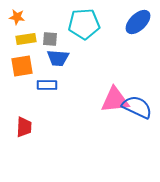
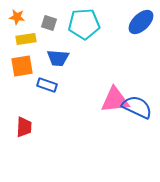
blue ellipse: moved 3 px right
gray square: moved 1 px left, 16 px up; rotated 14 degrees clockwise
blue rectangle: rotated 18 degrees clockwise
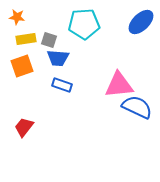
gray square: moved 17 px down
orange square: rotated 10 degrees counterclockwise
blue rectangle: moved 15 px right
pink triangle: moved 4 px right, 15 px up
red trapezoid: rotated 145 degrees counterclockwise
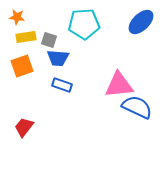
yellow rectangle: moved 2 px up
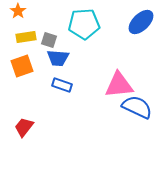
orange star: moved 1 px right, 6 px up; rotated 28 degrees clockwise
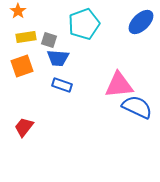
cyan pentagon: rotated 16 degrees counterclockwise
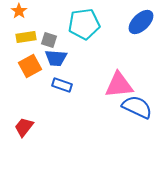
orange star: moved 1 px right
cyan pentagon: rotated 12 degrees clockwise
blue trapezoid: moved 2 px left
orange square: moved 8 px right; rotated 10 degrees counterclockwise
